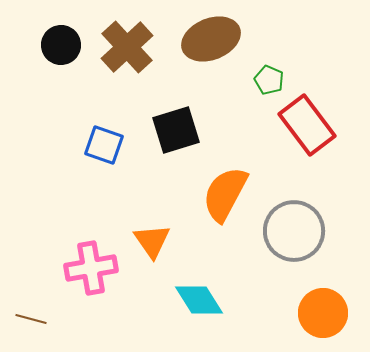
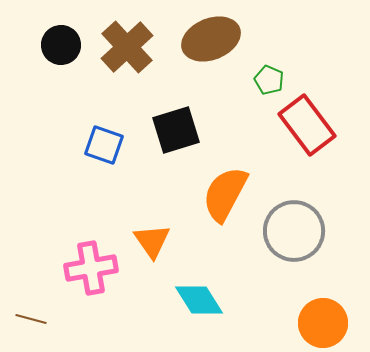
orange circle: moved 10 px down
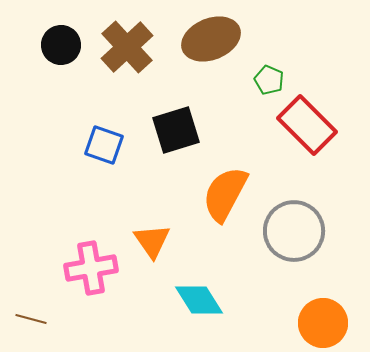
red rectangle: rotated 8 degrees counterclockwise
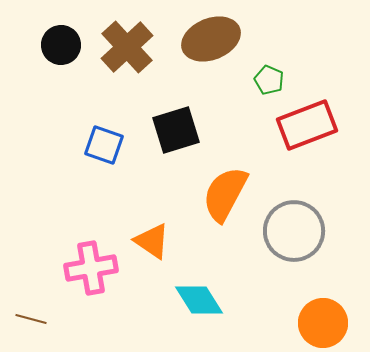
red rectangle: rotated 66 degrees counterclockwise
orange triangle: rotated 21 degrees counterclockwise
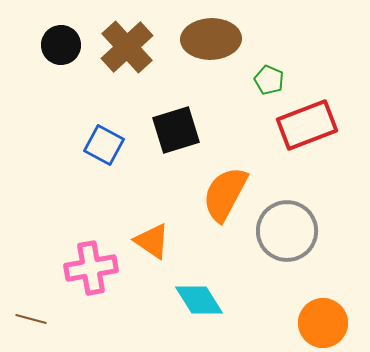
brown ellipse: rotated 20 degrees clockwise
blue square: rotated 9 degrees clockwise
gray circle: moved 7 px left
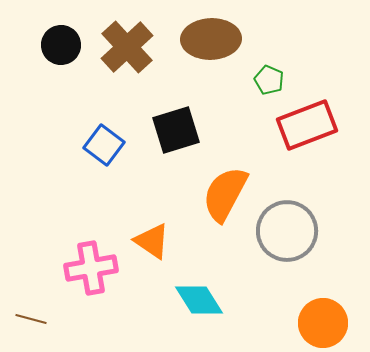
blue square: rotated 9 degrees clockwise
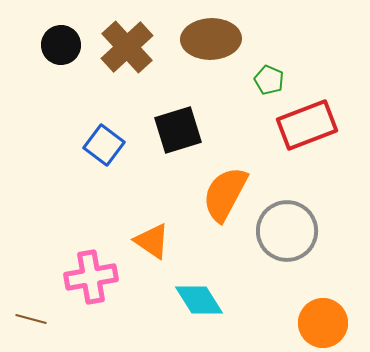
black square: moved 2 px right
pink cross: moved 9 px down
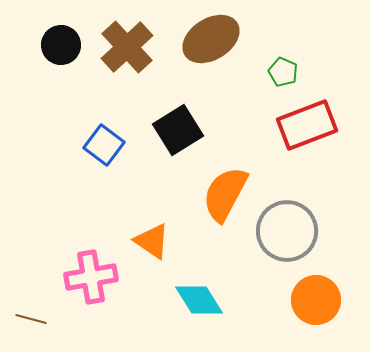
brown ellipse: rotated 30 degrees counterclockwise
green pentagon: moved 14 px right, 8 px up
black square: rotated 15 degrees counterclockwise
orange circle: moved 7 px left, 23 px up
